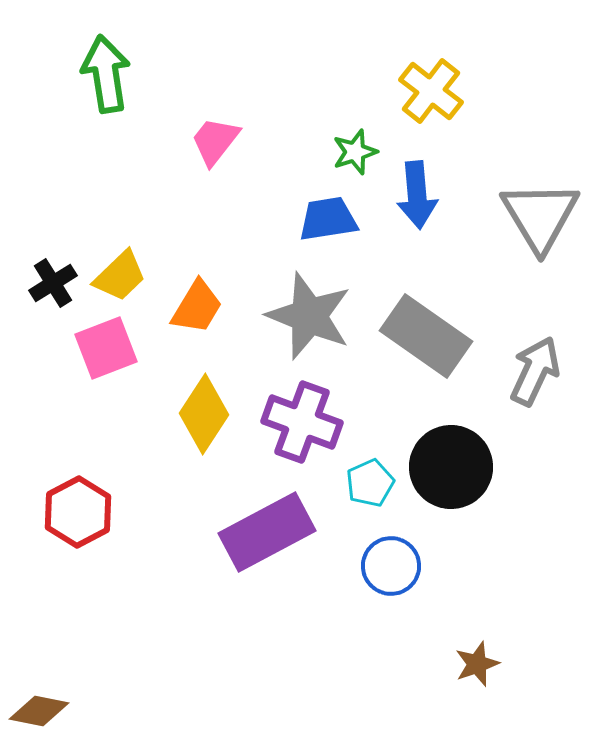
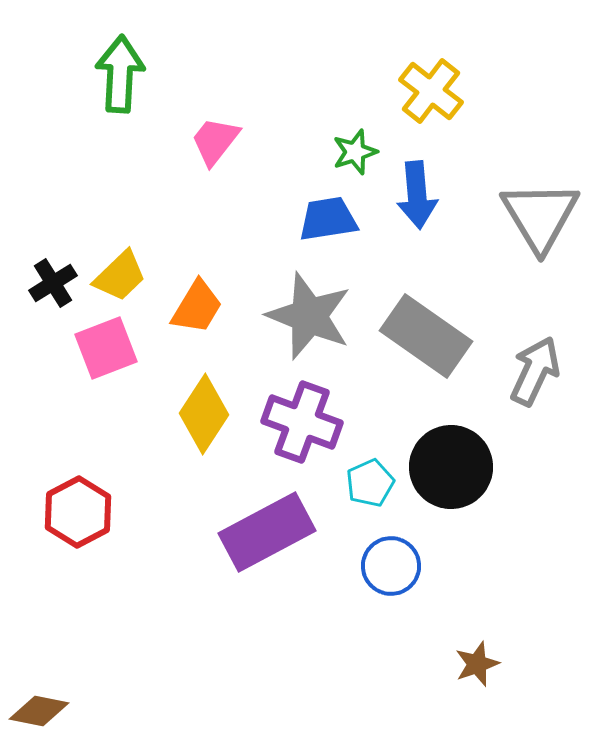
green arrow: moved 14 px right; rotated 12 degrees clockwise
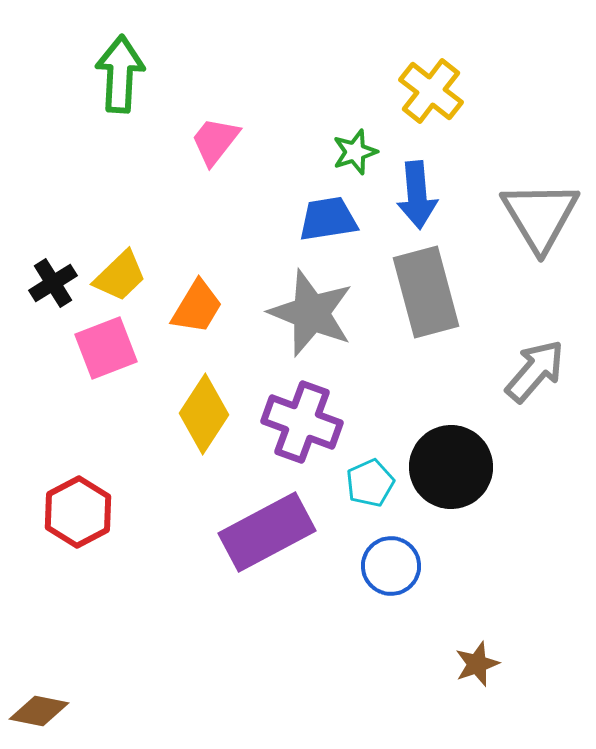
gray star: moved 2 px right, 3 px up
gray rectangle: moved 44 px up; rotated 40 degrees clockwise
gray arrow: rotated 16 degrees clockwise
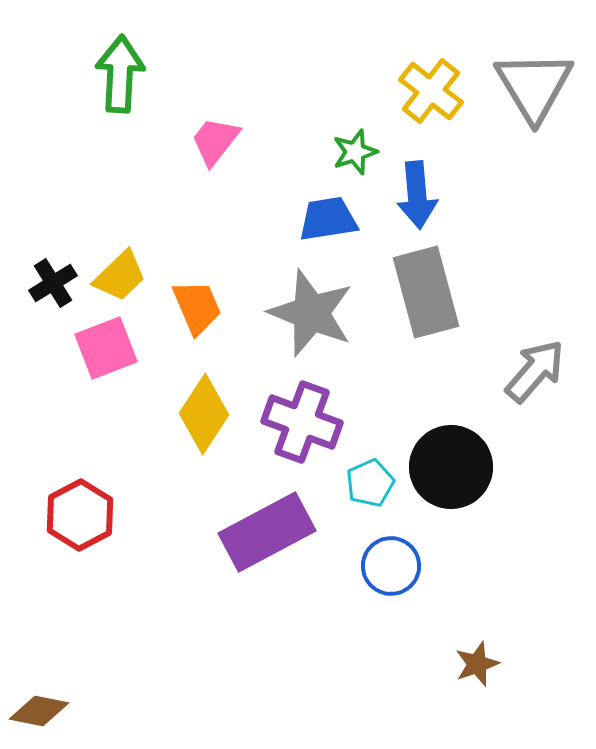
gray triangle: moved 6 px left, 130 px up
orange trapezoid: rotated 54 degrees counterclockwise
red hexagon: moved 2 px right, 3 px down
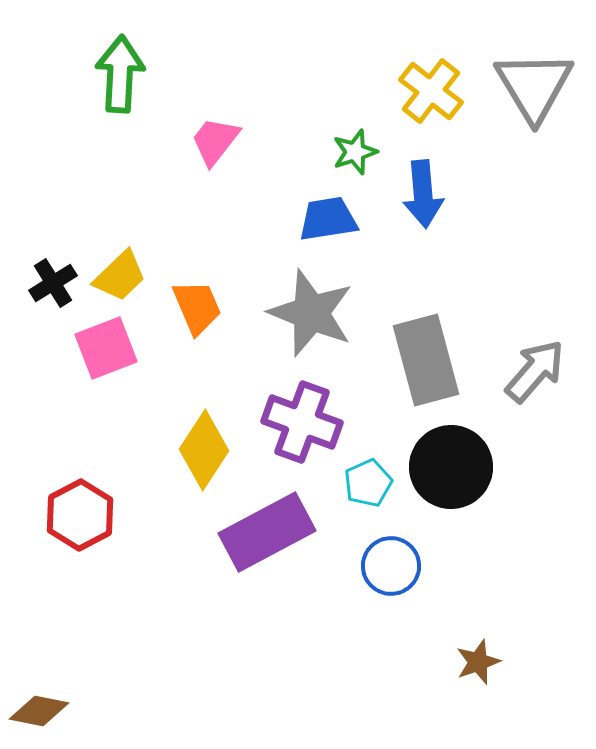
blue arrow: moved 6 px right, 1 px up
gray rectangle: moved 68 px down
yellow diamond: moved 36 px down
cyan pentagon: moved 2 px left
brown star: moved 1 px right, 2 px up
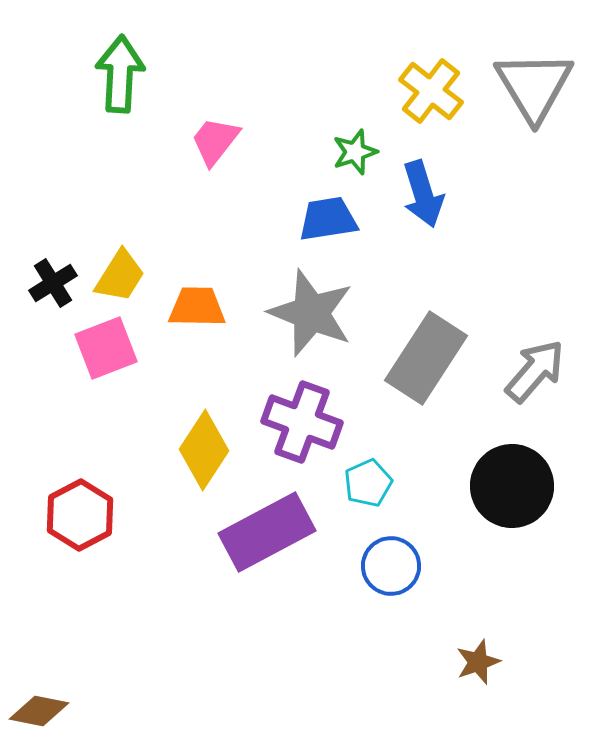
blue arrow: rotated 12 degrees counterclockwise
yellow trapezoid: rotated 14 degrees counterclockwise
orange trapezoid: rotated 66 degrees counterclockwise
gray rectangle: moved 2 px up; rotated 48 degrees clockwise
black circle: moved 61 px right, 19 px down
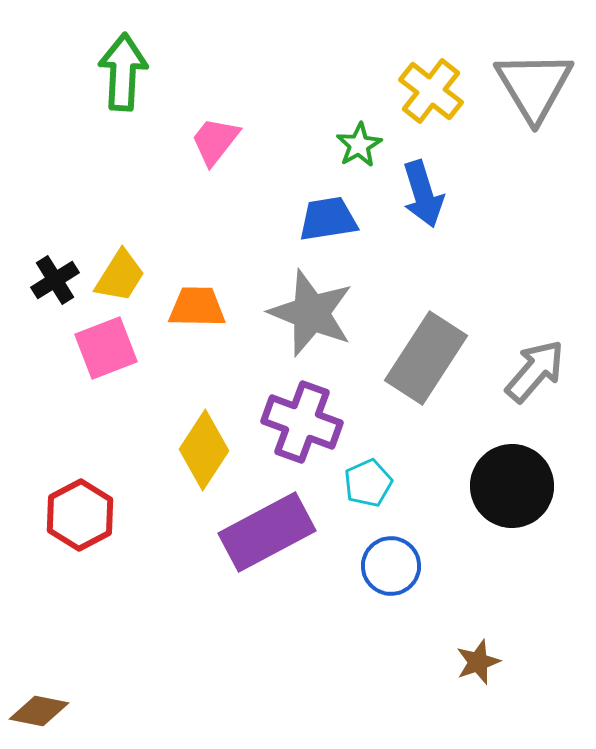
green arrow: moved 3 px right, 2 px up
green star: moved 4 px right, 7 px up; rotated 12 degrees counterclockwise
black cross: moved 2 px right, 3 px up
